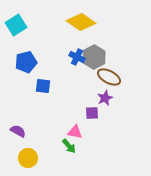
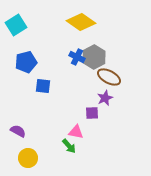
pink triangle: moved 1 px right
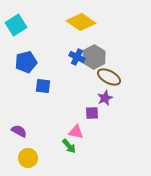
purple semicircle: moved 1 px right
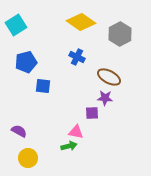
gray hexagon: moved 26 px right, 23 px up
purple star: rotated 28 degrees clockwise
green arrow: rotated 63 degrees counterclockwise
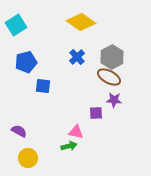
gray hexagon: moved 8 px left, 23 px down
blue cross: rotated 21 degrees clockwise
purple star: moved 9 px right, 2 px down
purple square: moved 4 px right
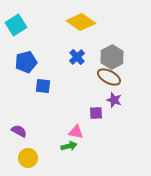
purple star: rotated 14 degrees clockwise
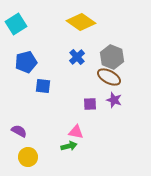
cyan square: moved 1 px up
gray hexagon: rotated 10 degrees counterclockwise
purple square: moved 6 px left, 9 px up
yellow circle: moved 1 px up
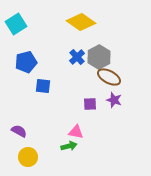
gray hexagon: moved 13 px left; rotated 10 degrees clockwise
